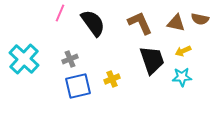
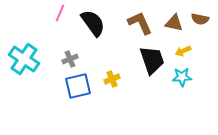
brown triangle: moved 2 px left
cyan cross: rotated 8 degrees counterclockwise
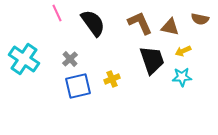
pink line: moved 3 px left; rotated 48 degrees counterclockwise
brown triangle: moved 4 px left, 4 px down
gray cross: rotated 21 degrees counterclockwise
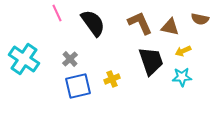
black trapezoid: moved 1 px left, 1 px down
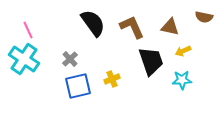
pink line: moved 29 px left, 17 px down
brown semicircle: moved 4 px right, 2 px up
brown L-shape: moved 8 px left, 4 px down
cyan star: moved 3 px down
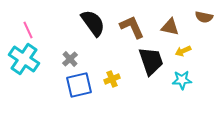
blue square: moved 1 px right, 1 px up
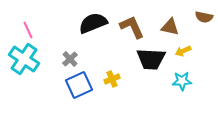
black semicircle: rotated 76 degrees counterclockwise
black trapezoid: moved 2 px up; rotated 112 degrees clockwise
cyan star: moved 1 px down
blue square: rotated 12 degrees counterclockwise
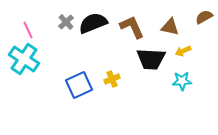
brown semicircle: rotated 138 degrees clockwise
gray cross: moved 4 px left, 37 px up
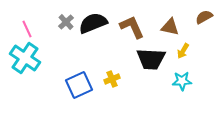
pink line: moved 1 px left, 1 px up
yellow arrow: rotated 35 degrees counterclockwise
cyan cross: moved 1 px right, 1 px up
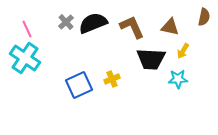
brown semicircle: rotated 132 degrees clockwise
cyan star: moved 4 px left, 2 px up
